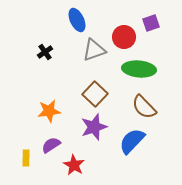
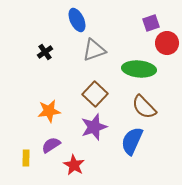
red circle: moved 43 px right, 6 px down
blue semicircle: rotated 20 degrees counterclockwise
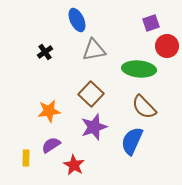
red circle: moved 3 px down
gray triangle: rotated 10 degrees clockwise
brown square: moved 4 px left
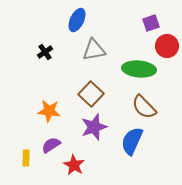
blue ellipse: rotated 50 degrees clockwise
orange star: rotated 15 degrees clockwise
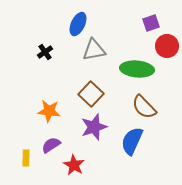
blue ellipse: moved 1 px right, 4 px down
green ellipse: moved 2 px left
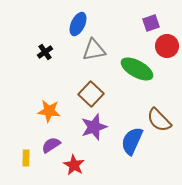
green ellipse: rotated 24 degrees clockwise
brown semicircle: moved 15 px right, 13 px down
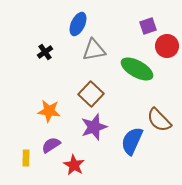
purple square: moved 3 px left, 3 px down
